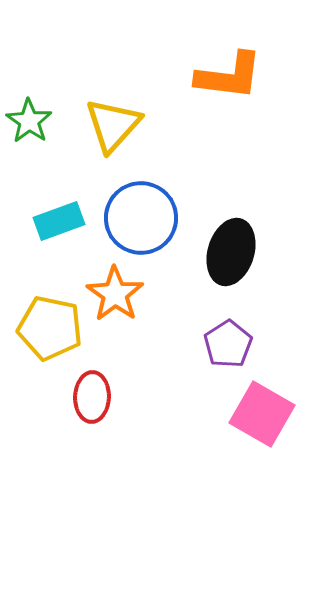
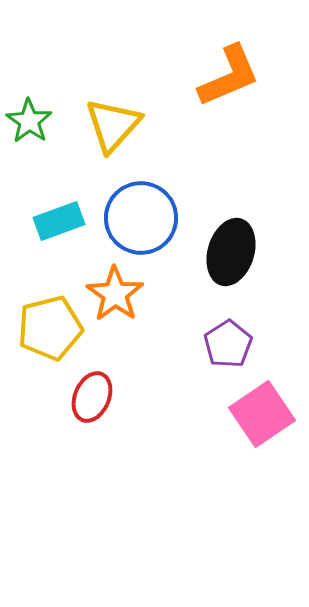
orange L-shape: rotated 30 degrees counterclockwise
yellow pentagon: rotated 26 degrees counterclockwise
red ellipse: rotated 21 degrees clockwise
pink square: rotated 26 degrees clockwise
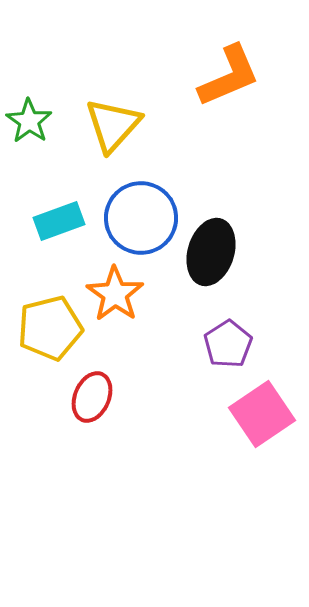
black ellipse: moved 20 px left
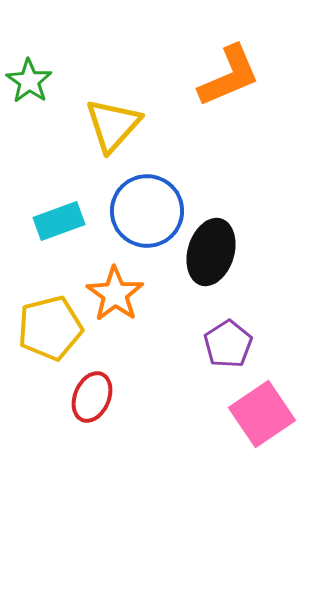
green star: moved 40 px up
blue circle: moved 6 px right, 7 px up
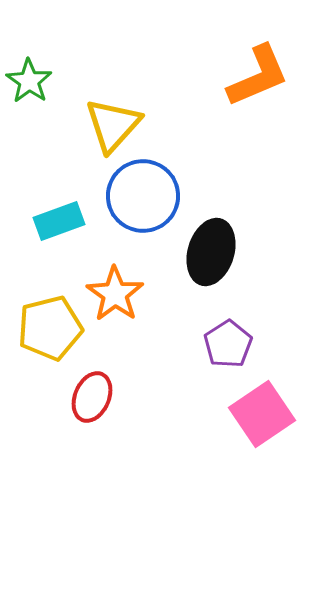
orange L-shape: moved 29 px right
blue circle: moved 4 px left, 15 px up
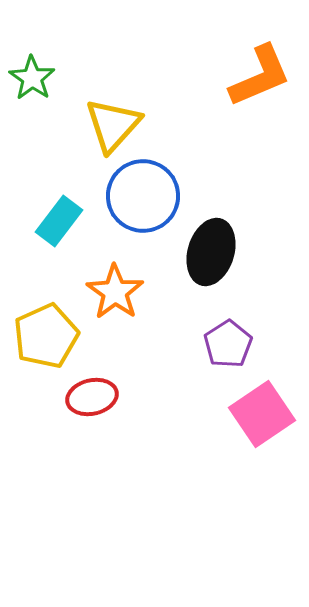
orange L-shape: moved 2 px right
green star: moved 3 px right, 3 px up
cyan rectangle: rotated 33 degrees counterclockwise
orange star: moved 2 px up
yellow pentagon: moved 4 px left, 8 px down; rotated 10 degrees counterclockwise
red ellipse: rotated 54 degrees clockwise
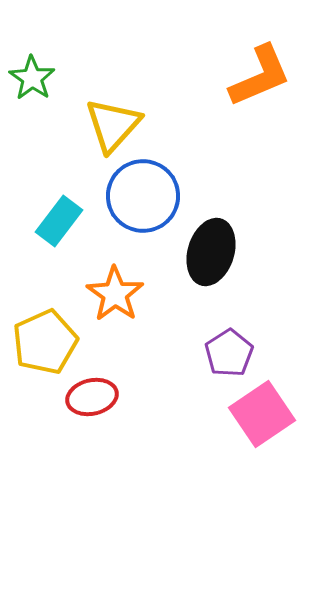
orange star: moved 2 px down
yellow pentagon: moved 1 px left, 6 px down
purple pentagon: moved 1 px right, 9 px down
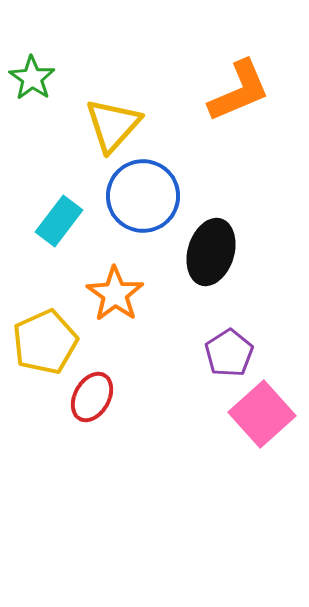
orange L-shape: moved 21 px left, 15 px down
red ellipse: rotated 48 degrees counterclockwise
pink square: rotated 8 degrees counterclockwise
